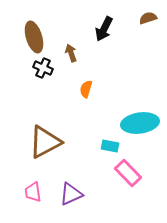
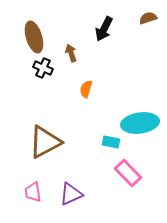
cyan rectangle: moved 1 px right, 4 px up
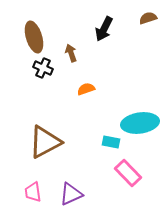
orange semicircle: rotated 54 degrees clockwise
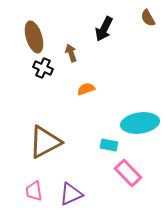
brown semicircle: rotated 102 degrees counterclockwise
cyan rectangle: moved 2 px left, 3 px down
pink trapezoid: moved 1 px right, 1 px up
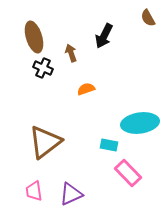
black arrow: moved 7 px down
brown triangle: rotated 9 degrees counterclockwise
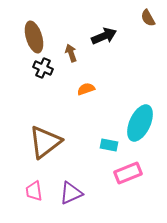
black arrow: rotated 140 degrees counterclockwise
cyan ellipse: rotated 57 degrees counterclockwise
pink rectangle: rotated 68 degrees counterclockwise
purple triangle: moved 1 px up
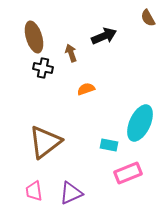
black cross: rotated 12 degrees counterclockwise
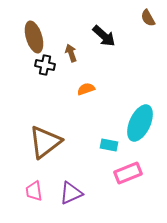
black arrow: rotated 65 degrees clockwise
black cross: moved 2 px right, 3 px up
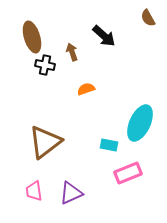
brown ellipse: moved 2 px left
brown arrow: moved 1 px right, 1 px up
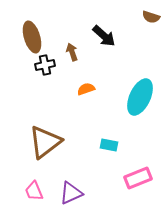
brown semicircle: moved 3 px right, 1 px up; rotated 42 degrees counterclockwise
black cross: rotated 24 degrees counterclockwise
cyan ellipse: moved 26 px up
pink rectangle: moved 10 px right, 5 px down
pink trapezoid: rotated 15 degrees counterclockwise
